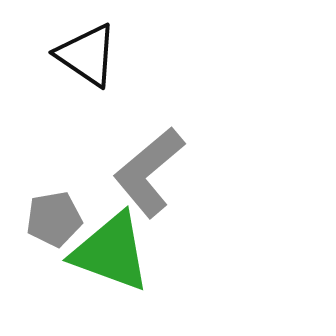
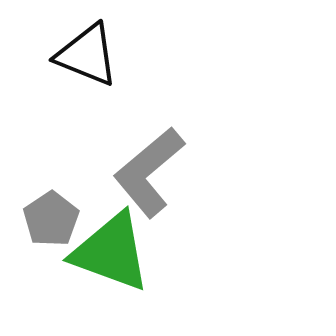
black triangle: rotated 12 degrees counterclockwise
gray pentagon: moved 3 px left; rotated 24 degrees counterclockwise
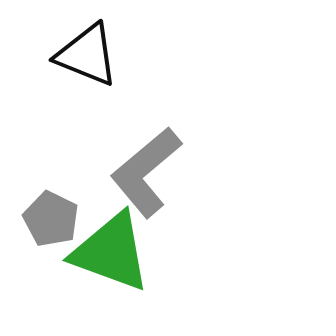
gray L-shape: moved 3 px left
gray pentagon: rotated 12 degrees counterclockwise
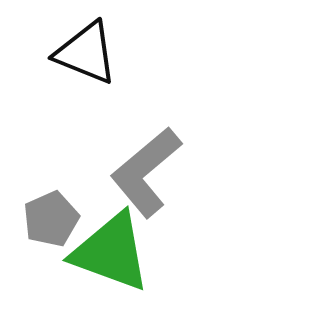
black triangle: moved 1 px left, 2 px up
gray pentagon: rotated 22 degrees clockwise
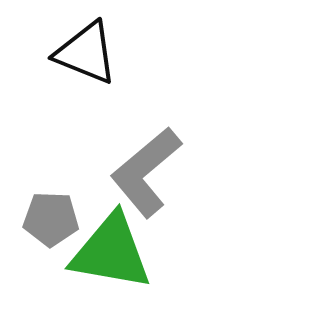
gray pentagon: rotated 26 degrees clockwise
green triangle: rotated 10 degrees counterclockwise
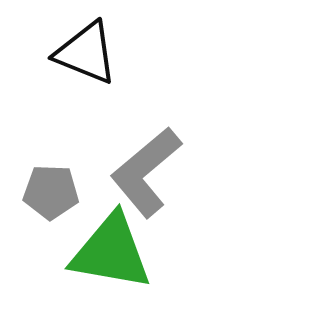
gray pentagon: moved 27 px up
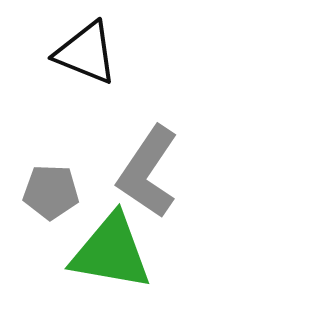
gray L-shape: moved 2 px right; rotated 16 degrees counterclockwise
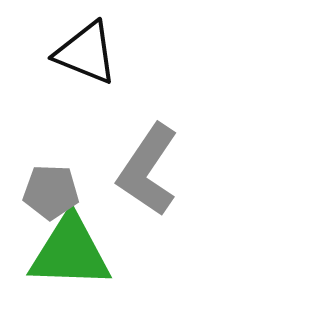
gray L-shape: moved 2 px up
green triangle: moved 41 px left; rotated 8 degrees counterclockwise
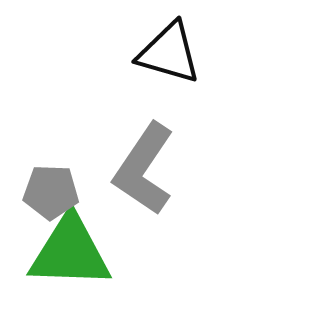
black triangle: moved 83 px right; rotated 6 degrees counterclockwise
gray L-shape: moved 4 px left, 1 px up
